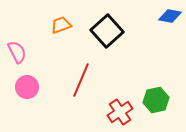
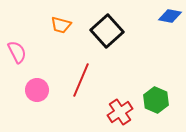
orange trapezoid: rotated 145 degrees counterclockwise
pink circle: moved 10 px right, 3 px down
green hexagon: rotated 25 degrees counterclockwise
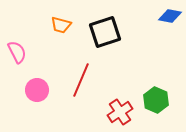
black square: moved 2 px left, 1 px down; rotated 24 degrees clockwise
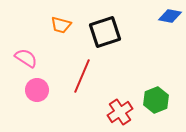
pink semicircle: moved 9 px right, 6 px down; rotated 30 degrees counterclockwise
red line: moved 1 px right, 4 px up
green hexagon: rotated 15 degrees clockwise
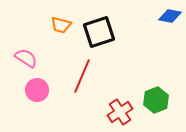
black square: moved 6 px left
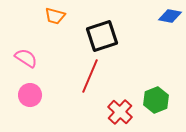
orange trapezoid: moved 6 px left, 9 px up
black square: moved 3 px right, 4 px down
red line: moved 8 px right
pink circle: moved 7 px left, 5 px down
red cross: rotated 15 degrees counterclockwise
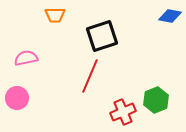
orange trapezoid: moved 1 px up; rotated 15 degrees counterclockwise
pink semicircle: rotated 45 degrees counterclockwise
pink circle: moved 13 px left, 3 px down
red cross: moved 3 px right; rotated 25 degrees clockwise
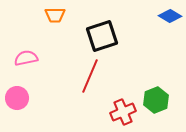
blue diamond: rotated 20 degrees clockwise
